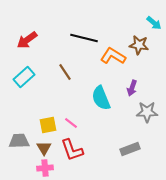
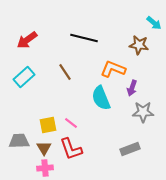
orange L-shape: moved 13 px down; rotated 10 degrees counterclockwise
gray star: moved 4 px left
red L-shape: moved 1 px left, 1 px up
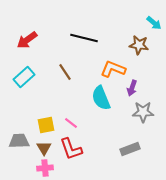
yellow square: moved 2 px left
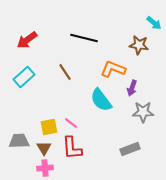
cyan semicircle: moved 2 px down; rotated 15 degrees counterclockwise
yellow square: moved 3 px right, 2 px down
red L-shape: moved 1 px right, 1 px up; rotated 15 degrees clockwise
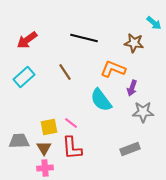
brown star: moved 5 px left, 2 px up
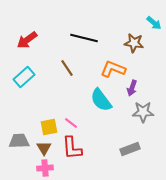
brown line: moved 2 px right, 4 px up
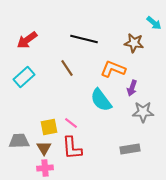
black line: moved 1 px down
gray rectangle: rotated 12 degrees clockwise
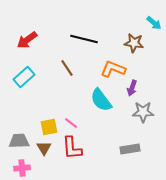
pink cross: moved 23 px left
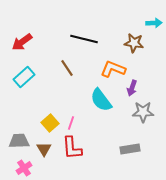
cyan arrow: rotated 42 degrees counterclockwise
red arrow: moved 5 px left, 2 px down
pink line: rotated 72 degrees clockwise
yellow square: moved 1 px right, 4 px up; rotated 30 degrees counterclockwise
brown triangle: moved 1 px down
pink cross: moved 2 px right; rotated 28 degrees counterclockwise
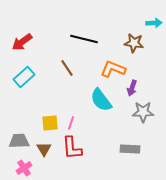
yellow square: rotated 36 degrees clockwise
gray rectangle: rotated 12 degrees clockwise
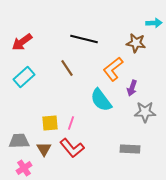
brown star: moved 2 px right
orange L-shape: rotated 60 degrees counterclockwise
gray star: moved 2 px right
red L-shape: rotated 35 degrees counterclockwise
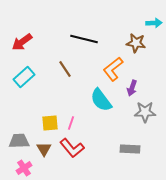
brown line: moved 2 px left, 1 px down
